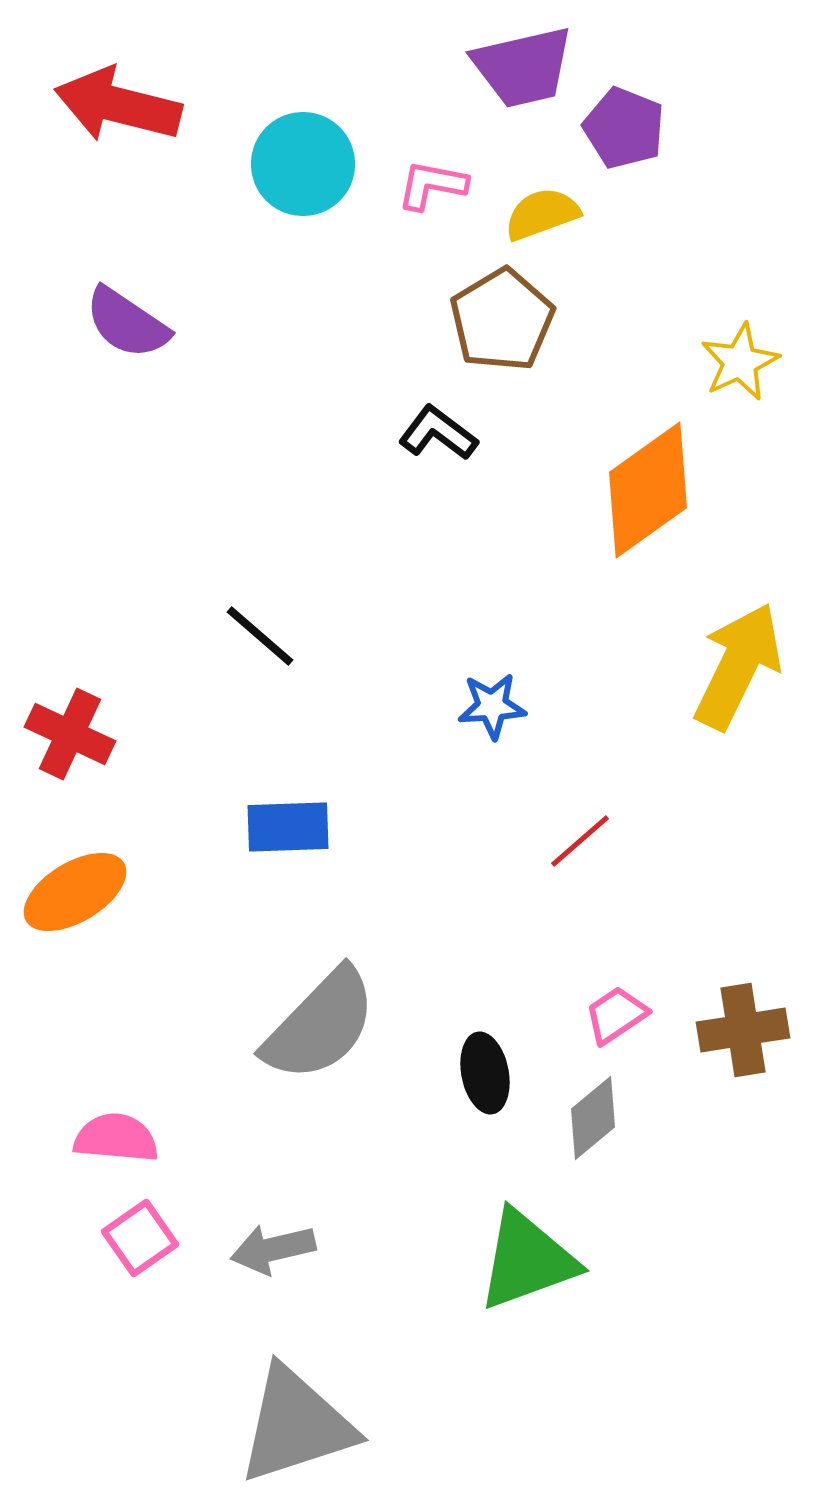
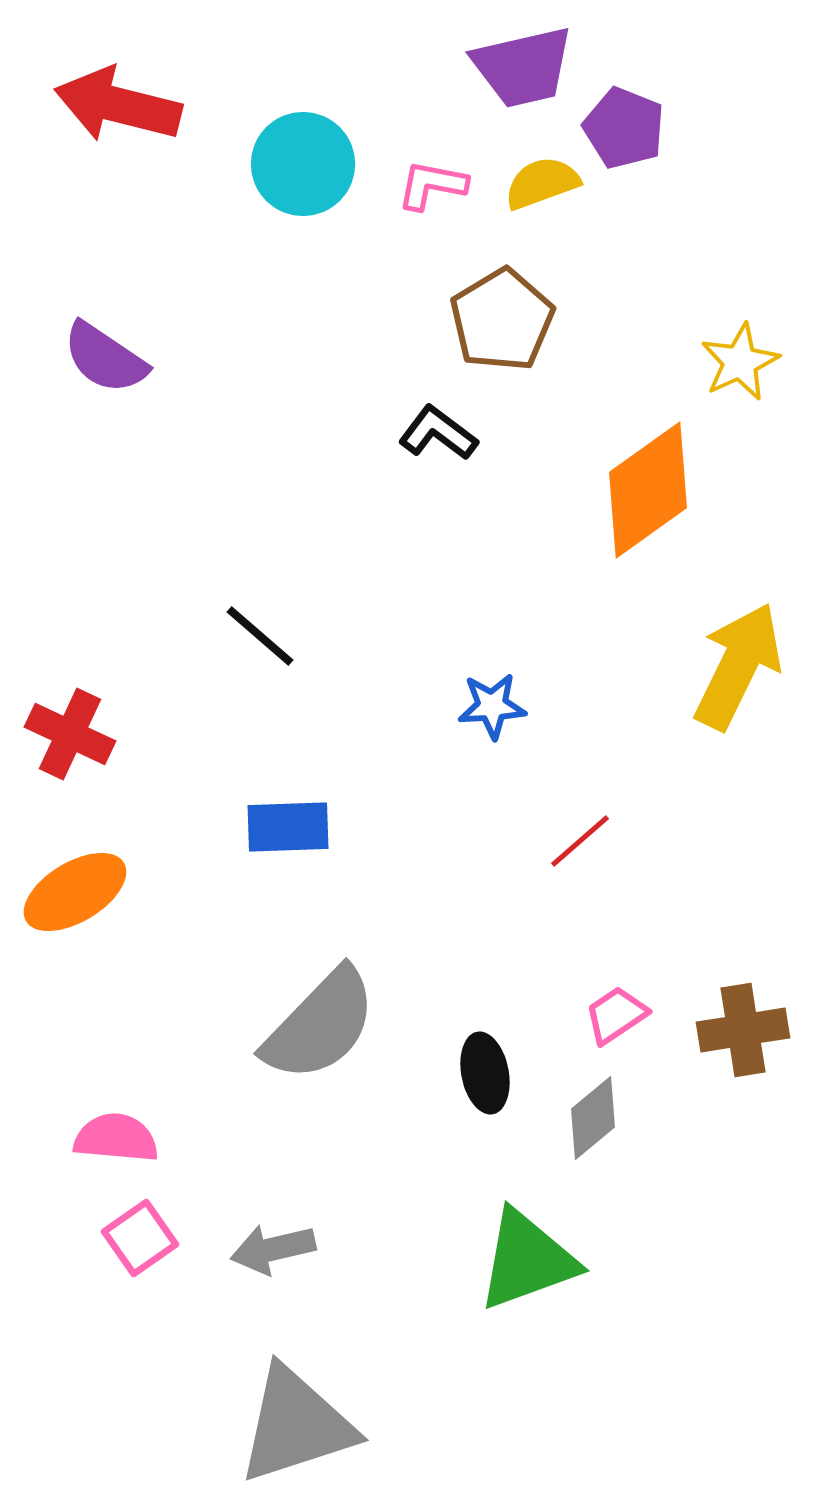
yellow semicircle: moved 31 px up
purple semicircle: moved 22 px left, 35 px down
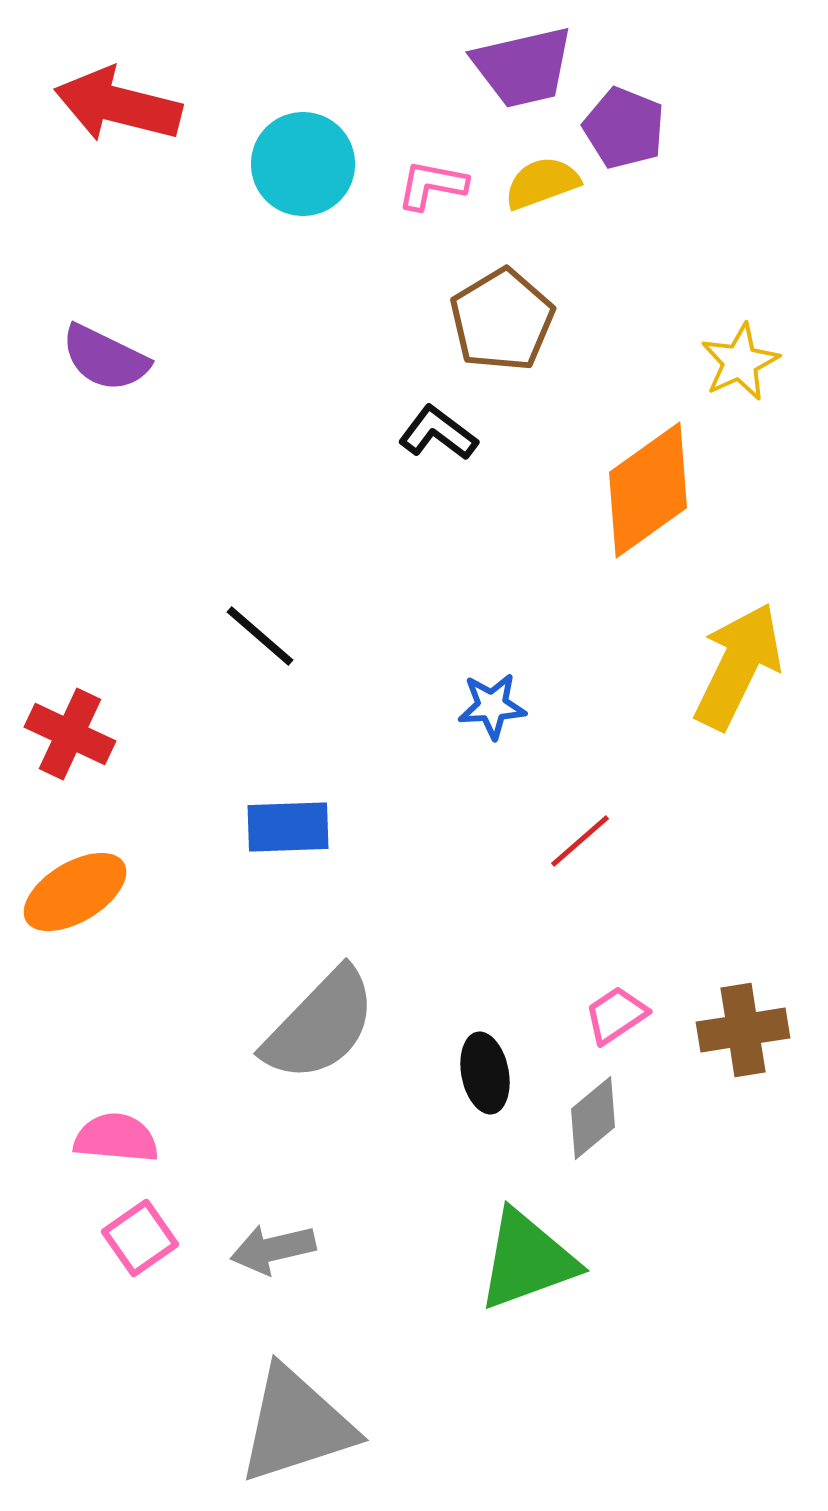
purple semicircle: rotated 8 degrees counterclockwise
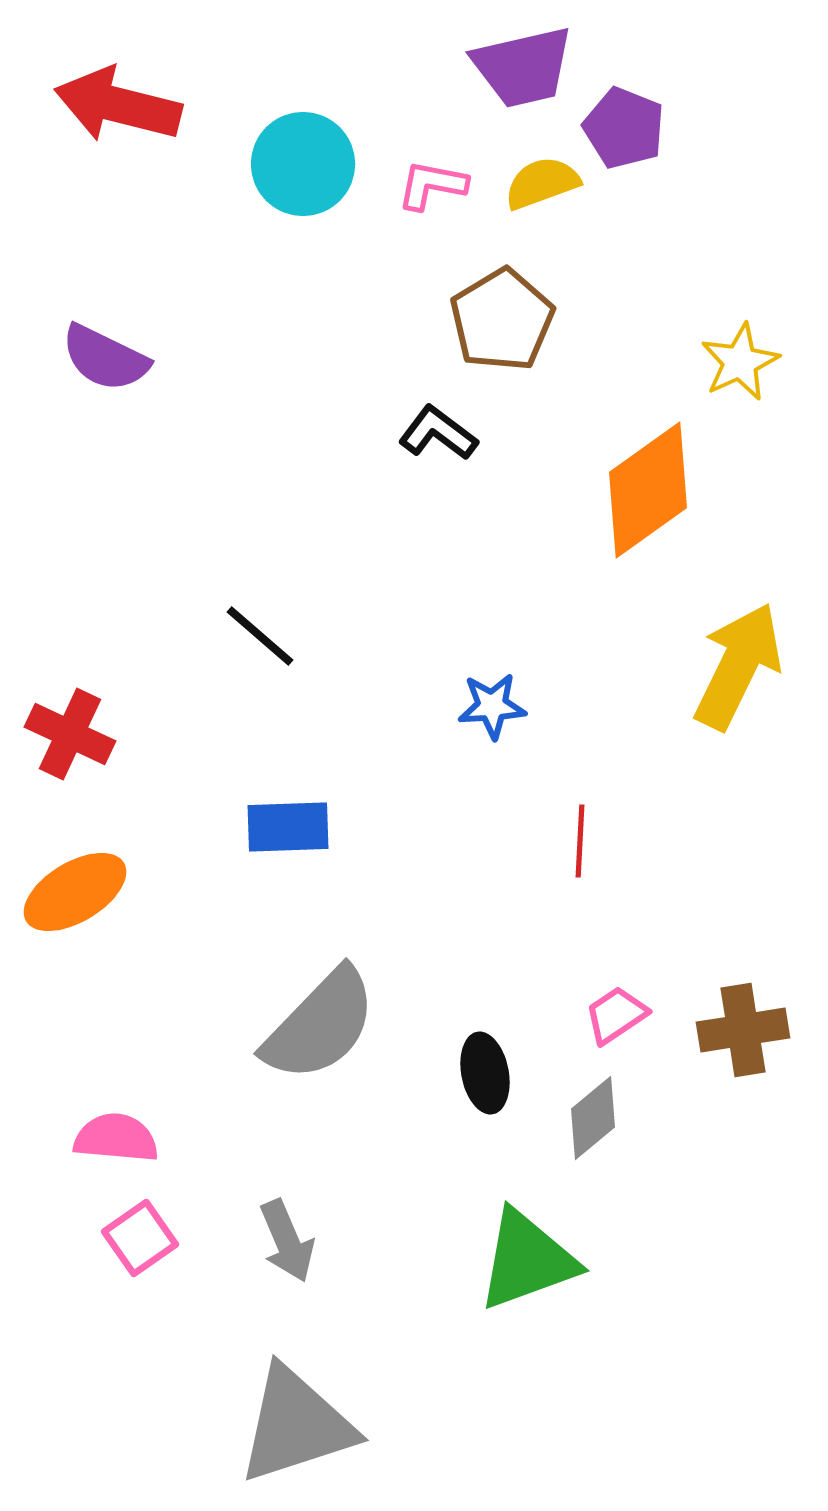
red line: rotated 46 degrees counterclockwise
gray arrow: moved 14 px right, 8 px up; rotated 100 degrees counterclockwise
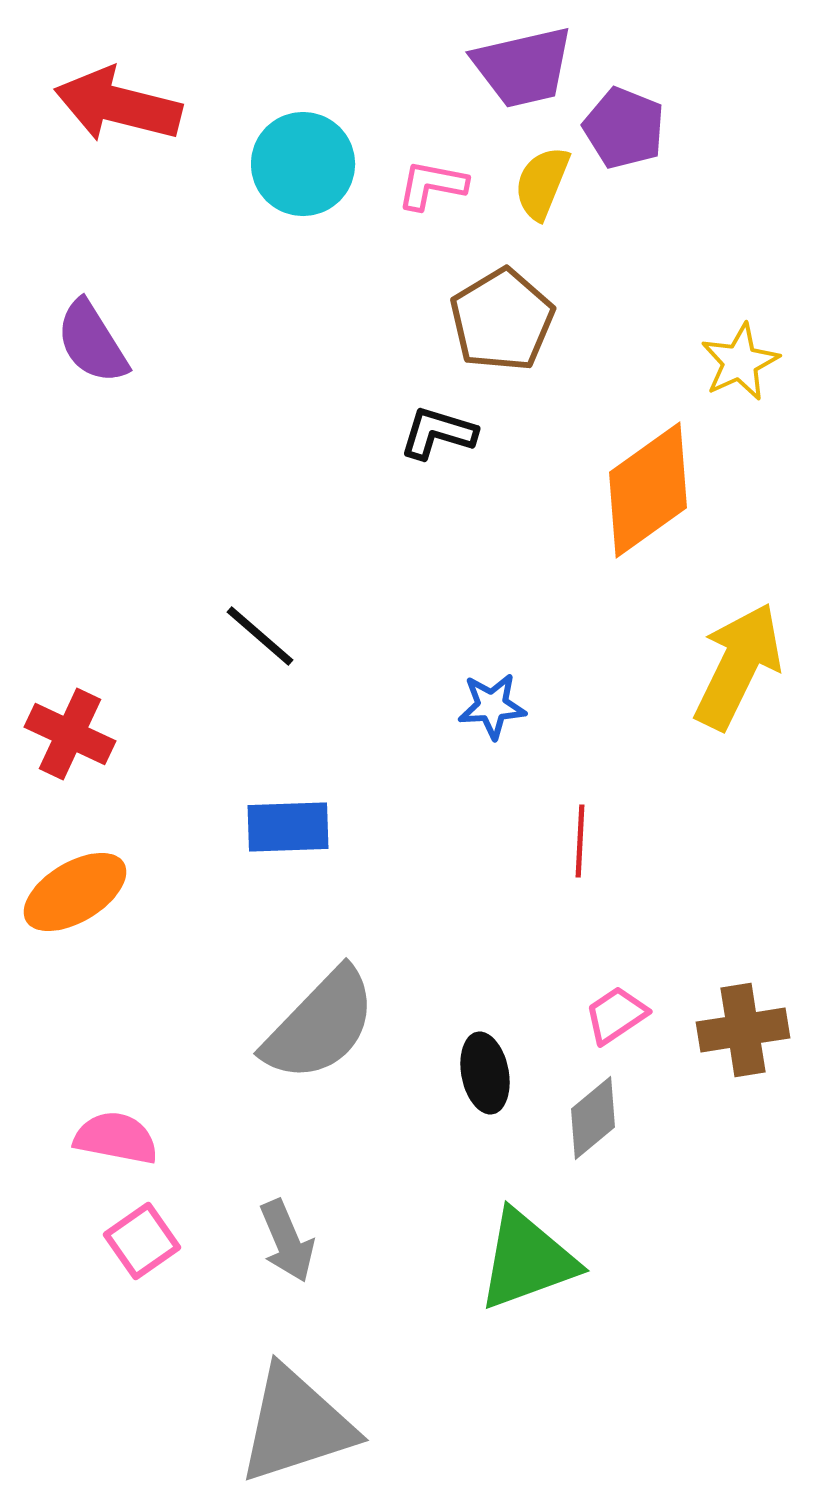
yellow semicircle: rotated 48 degrees counterclockwise
purple semicircle: moved 13 px left, 16 px up; rotated 32 degrees clockwise
black L-shape: rotated 20 degrees counterclockwise
pink semicircle: rotated 6 degrees clockwise
pink square: moved 2 px right, 3 px down
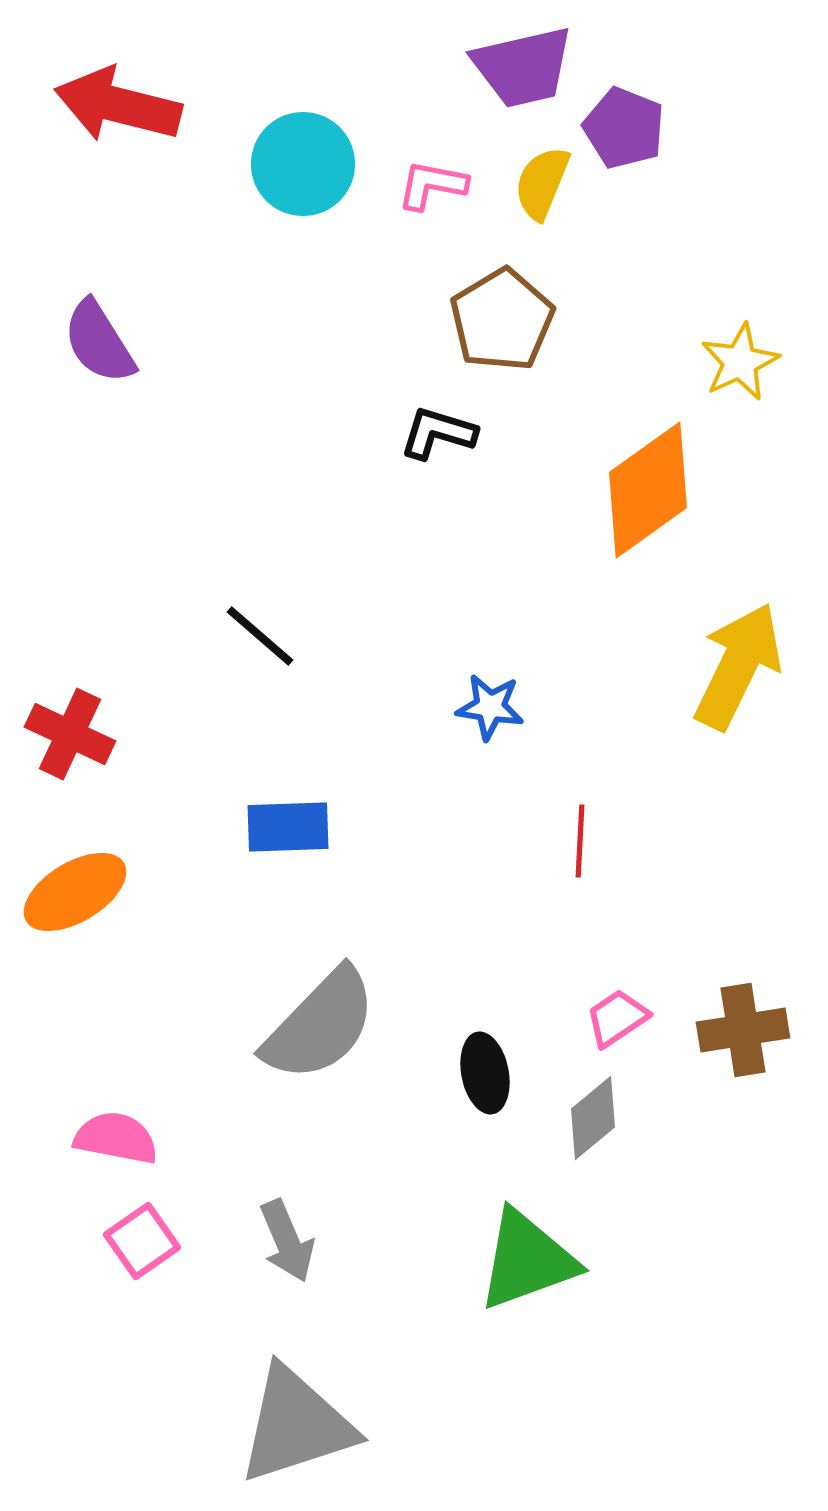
purple semicircle: moved 7 px right
blue star: moved 2 px left, 1 px down; rotated 12 degrees clockwise
pink trapezoid: moved 1 px right, 3 px down
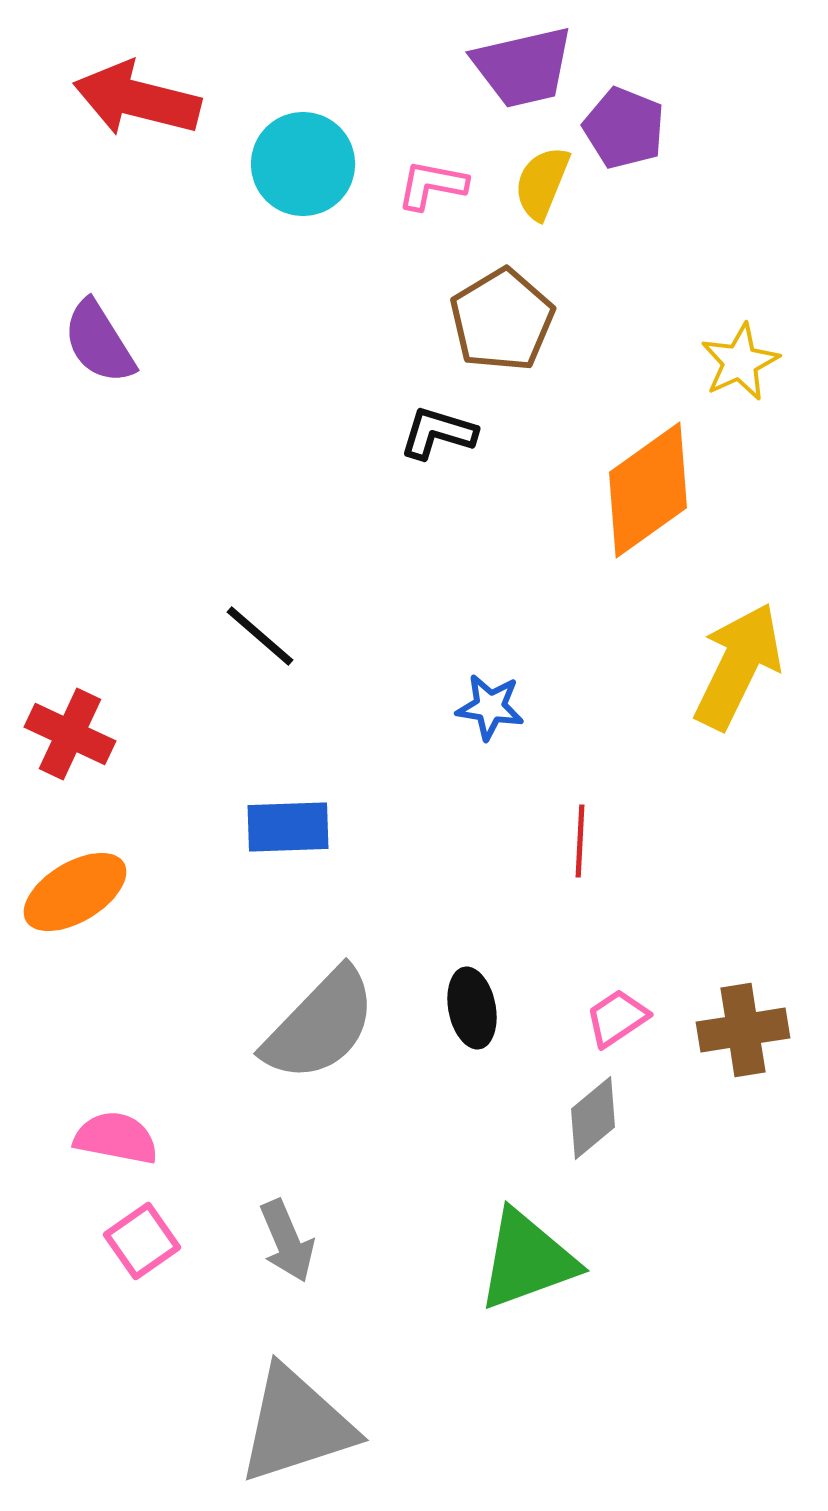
red arrow: moved 19 px right, 6 px up
black ellipse: moved 13 px left, 65 px up
